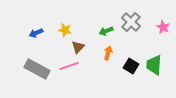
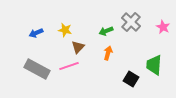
black square: moved 13 px down
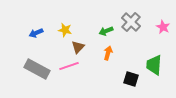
black square: rotated 14 degrees counterclockwise
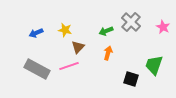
green trapezoid: rotated 15 degrees clockwise
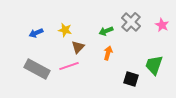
pink star: moved 1 px left, 2 px up
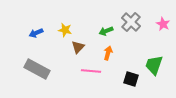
pink star: moved 1 px right, 1 px up
pink line: moved 22 px right, 5 px down; rotated 24 degrees clockwise
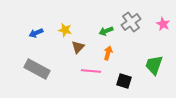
gray cross: rotated 12 degrees clockwise
black square: moved 7 px left, 2 px down
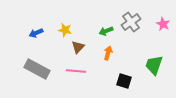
pink line: moved 15 px left
